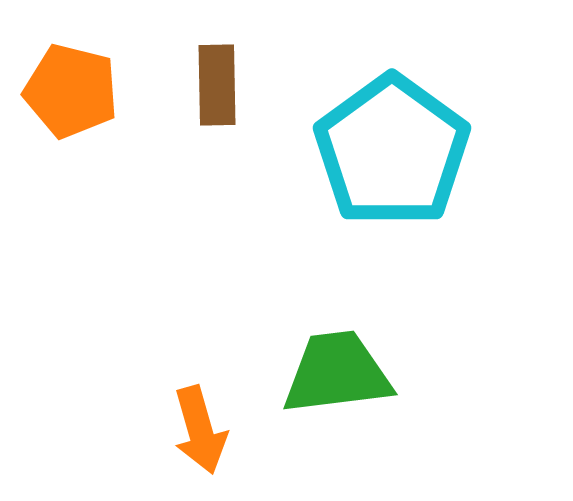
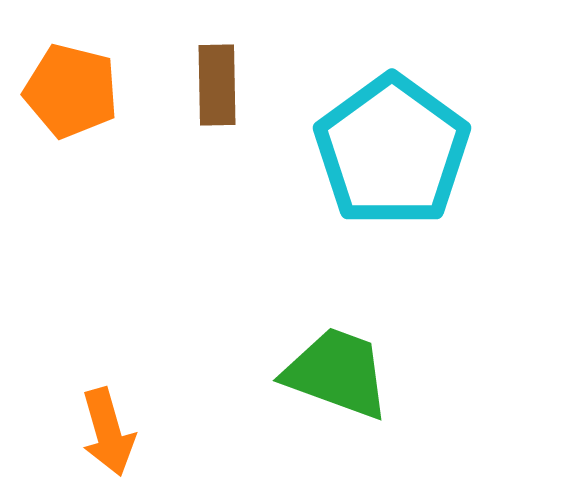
green trapezoid: rotated 27 degrees clockwise
orange arrow: moved 92 px left, 2 px down
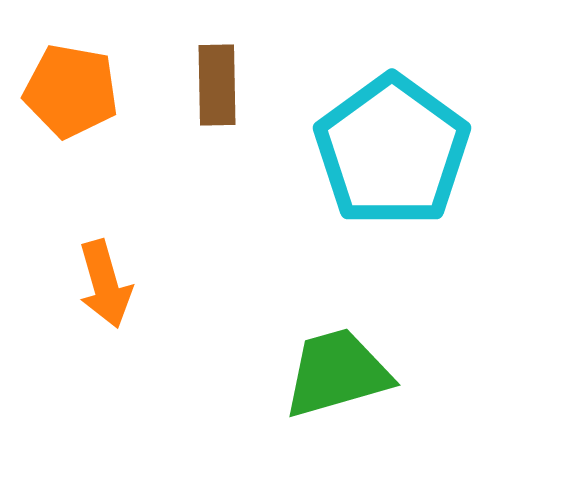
orange pentagon: rotated 4 degrees counterclockwise
green trapezoid: rotated 36 degrees counterclockwise
orange arrow: moved 3 px left, 148 px up
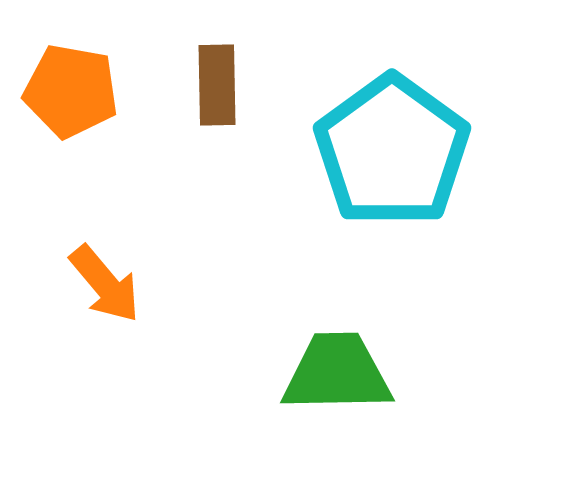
orange arrow: rotated 24 degrees counterclockwise
green trapezoid: rotated 15 degrees clockwise
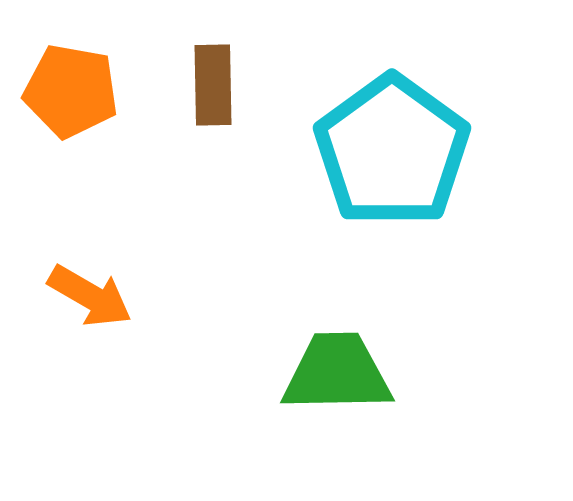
brown rectangle: moved 4 px left
orange arrow: moved 15 px left, 12 px down; rotated 20 degrees counterclockwise
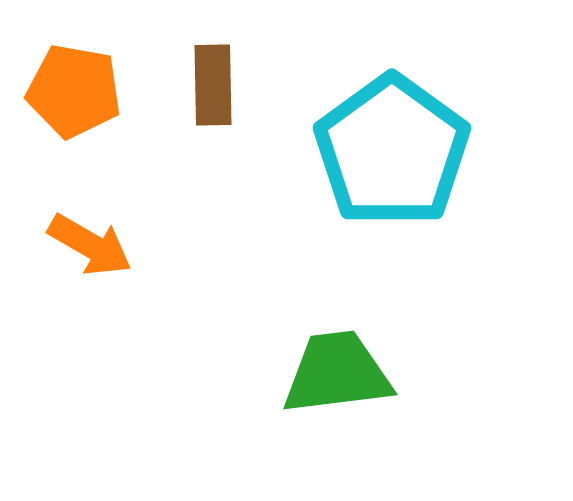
orange pentagon: moved 3 px right
orange arrow: moved 51 px up
green trapezoid: rotated 6 degrees counterclockwise
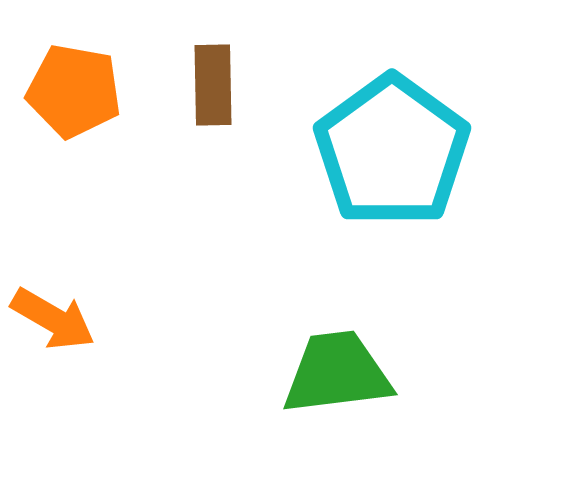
orange arrow: moved 37 px left, 74 px down
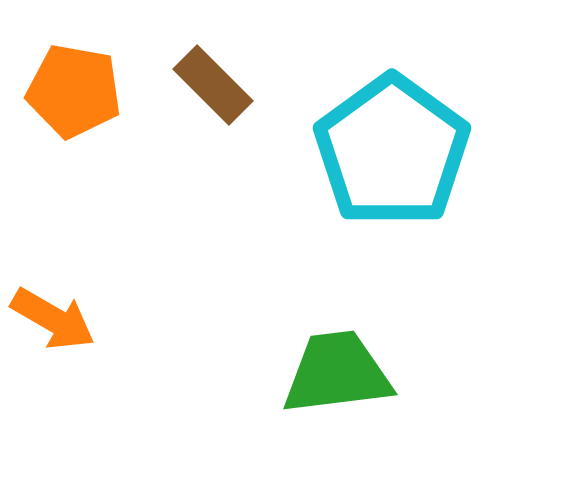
brown rectangle: rotated 44 degrees counterclockwise
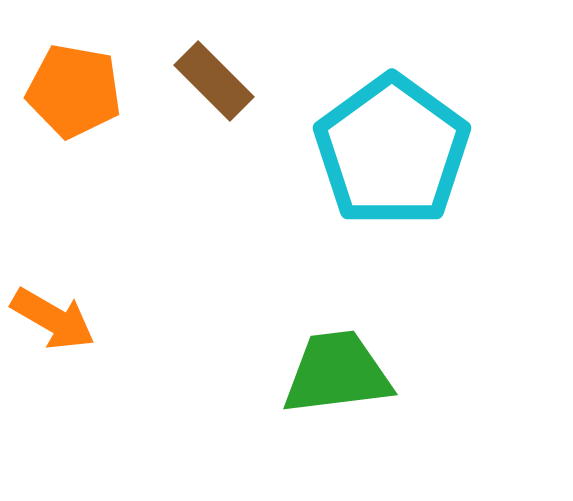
brown rectangle: moved 1 px right, 4 px up
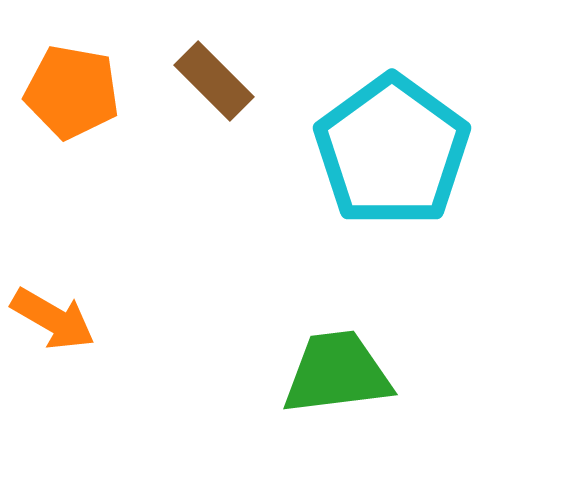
orange pentagon: moved 2 px left, 1 px down
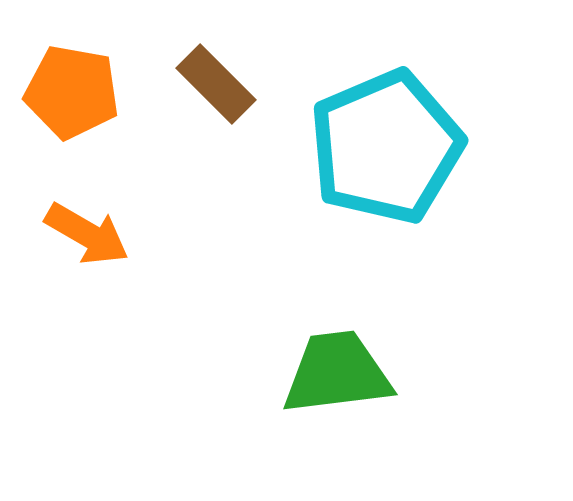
brown rectangle: moved 2 px right, 3 px down
cyan pentagon: moved 6 px left, 4 px up; rotated 13 degrees clockwise
orange arrow: moved 34 px right, 85 px up
